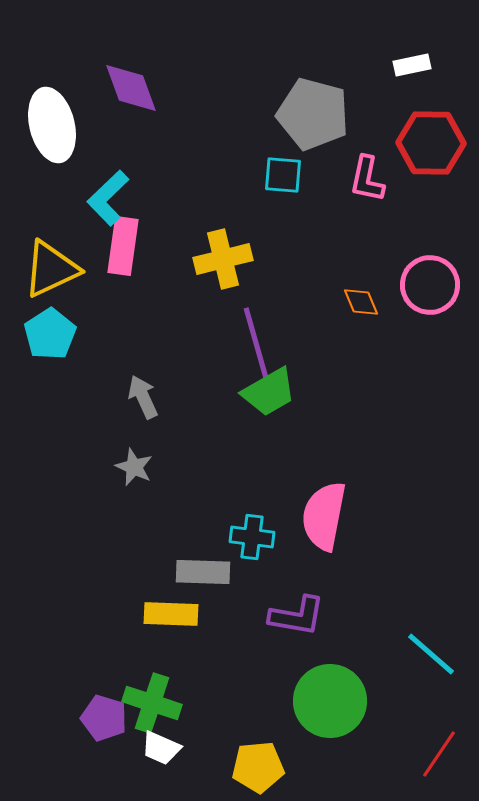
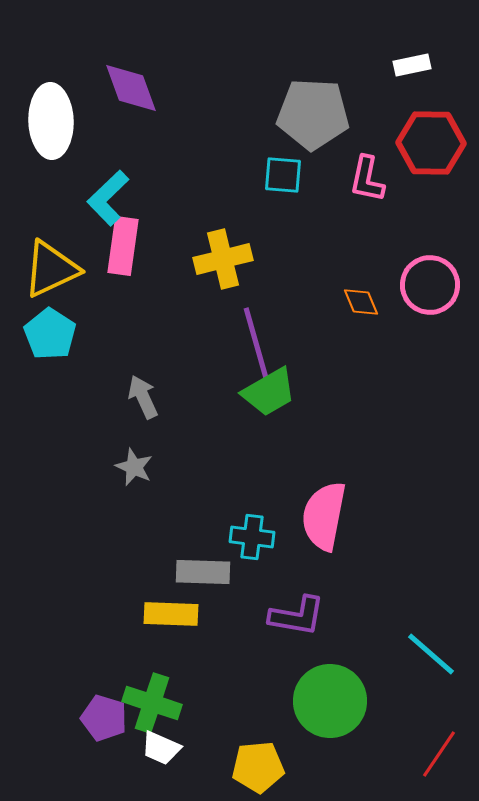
gray pentagon: rotated 12 degrees counterclockwise
white ellipse: moved 1 px left, 4 px up; rotated 12 degrees clockwise
cyan pentagon: rotated 6 degrees counterclockwise
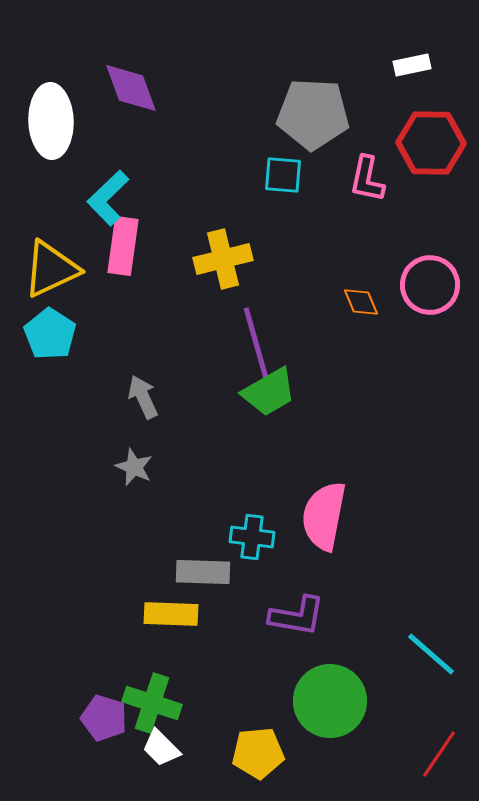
white trapezoid: rotated 21 degrees clockwise
yellow pentagon: moved 14 px up
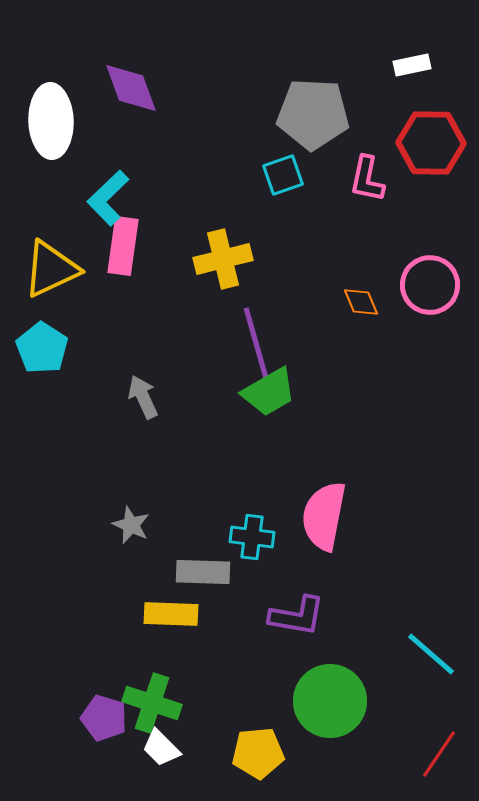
cyan square: rotated 24 degrees counterclockwise
cyan pentagon: moved 8 px left, 14 px down
gray star: moved 3 px left, 58 px down
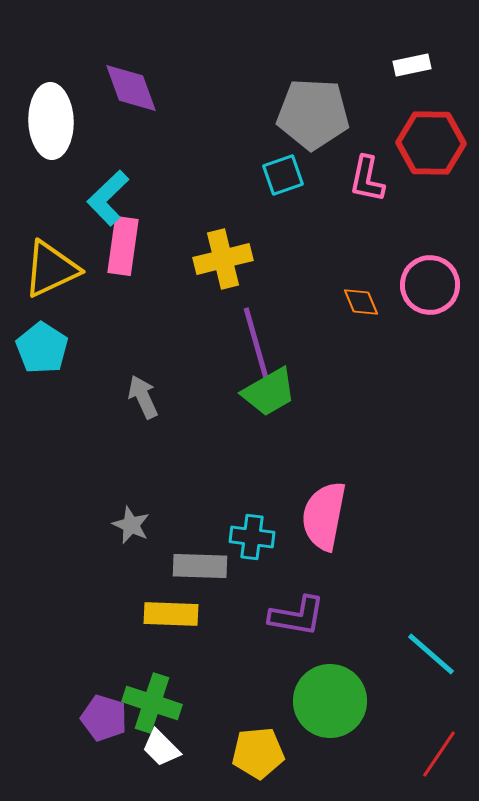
gray rectangle: moved 3 px left, 6 px up
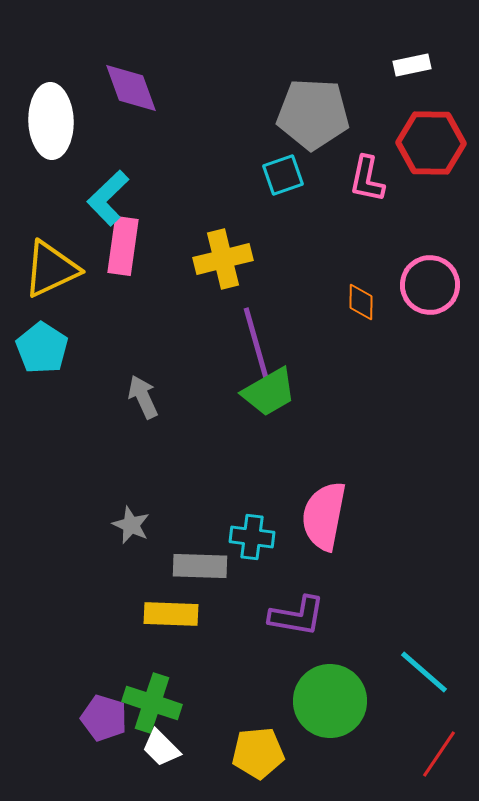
orange diamond: rotated 24 degrees clockwise
cyan line: moved 7 px left, 18 px down
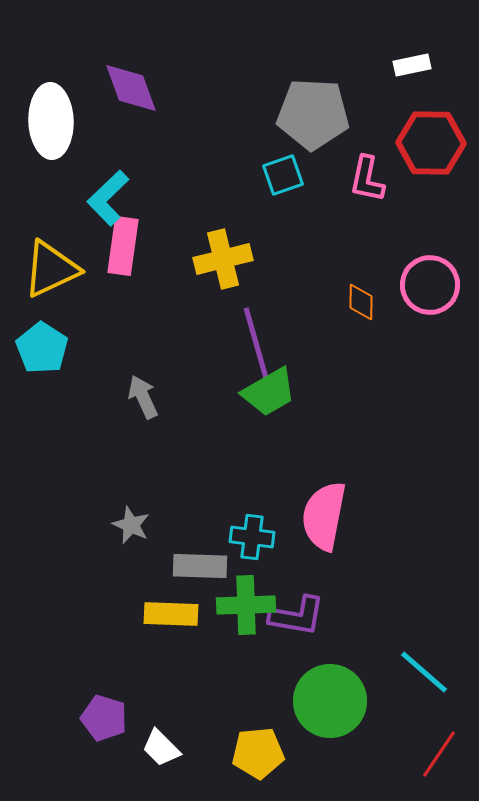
green cross: moved 94 px right, 98 px up; rotated 20 degrees counterclockwise
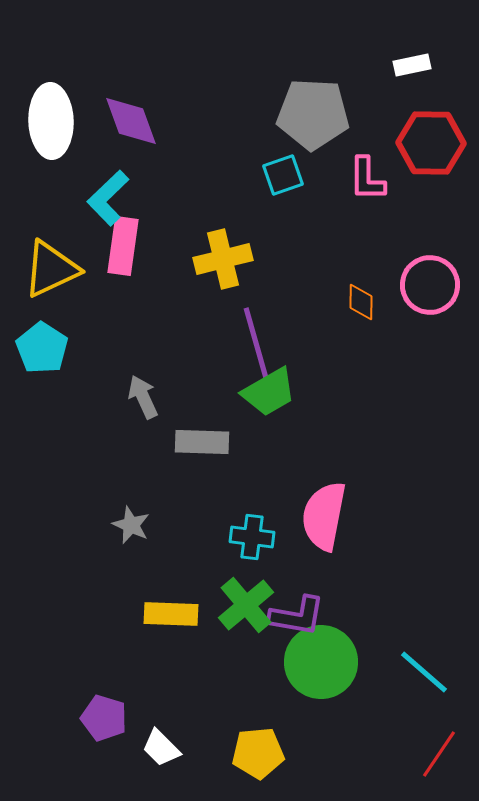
purple diamond: moved 33 px down
pink L-shape: rotated 12 degrees counterclockwise
gray rectangle: moved 2 px right, 124 px up
green cross: rotated 38 degrees counterclockwise
green circle: moved 9 px left, 39 px up
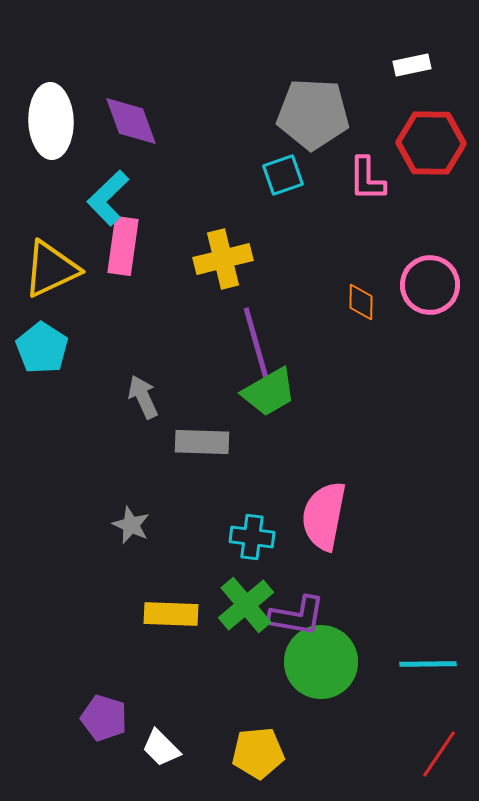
cyan line: moved 4 px right, 8 px up; rotated 42 degrees counterclockwise
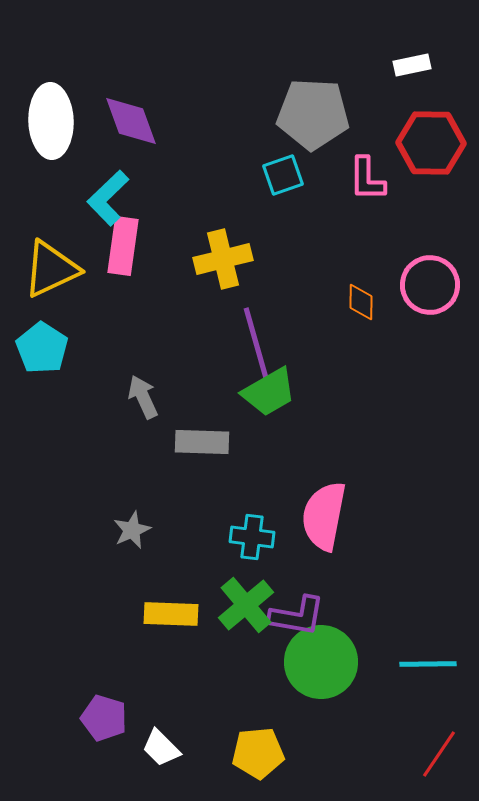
gray star: moved 1 px right, 5 px down; rotated 24 degrees clockwise
